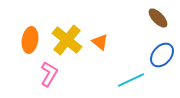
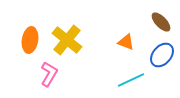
brown ellipse: moved 3 px right, 4 px down
orange triangle: moved 26 px right; rotated 18 degrees counterclockwise
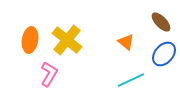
orange triangle: rotated 18 degrees clockwise
blue ellipse: moved 2 px right, 1 px up
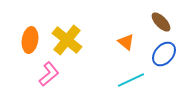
pink L-shape: rotated 20 degrees clockwise
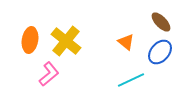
yellow cross: moved 1 px left, 1 px down
blue ellipse: moved 4 px left, 2 px up
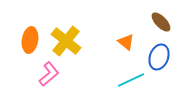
blue ellipse: moved 1 px left, 5 px down; rotated 20 degrees counterclockwise
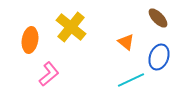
brown ellipse: moved 3 px left, 4 px up
yellow cross: moved 5 px right, 14 px up
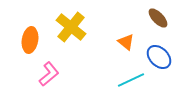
blue ellipse: rotated 65 degrees counterclockwise
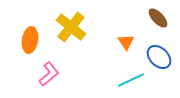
orange triangle: rotated 18 degrees clockwise
